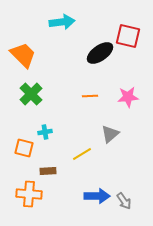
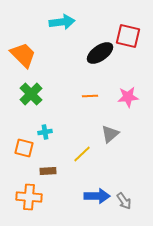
yellow line: rotated 12 degrees counterclockwise
orange cross: moved 3 px down
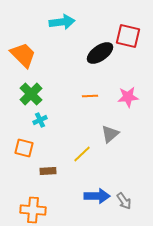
cyan cross: moved 5 px left, 12 px up; rotated 16 degrees counterclockwise
orange cross: moved 4 px right, 13 px down
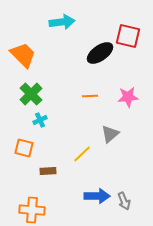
gray arrow: rotated 12 degrees clockwise
orange cross: moved 1 px left
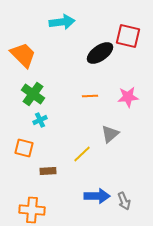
green cross: moved 2 px right; rotated 10 degrees counterclockwise
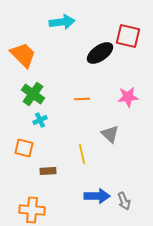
orange line: moved 8 px left, 3 px down
gray triangle: rotated 36 degrees counterclockwise
yellow line: rotated 60 degrees counterclockwise
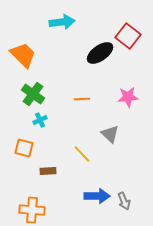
red square: rotated 25 degrees clockwise
yellow line: rotated 30 degrees counterclockwise
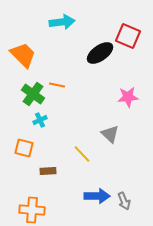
red square: rotated 15 degrees counterclockwise
orange line: moved 25 px left, 14 px up; rotated 14 degrees clockwise
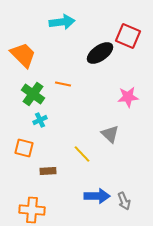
orange line: moved 6 px right, 1 px up
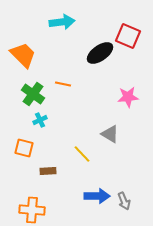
gray triangle: rotated 12 degrees counterclockwise
